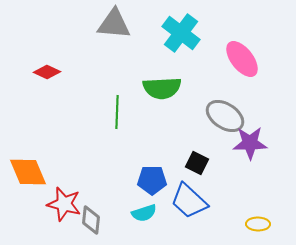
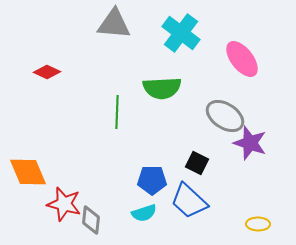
purple star: rotated 20 degrees clockwise
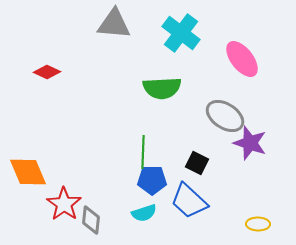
green line: moved 26 px right, 40 px down
red star: rotated 20 degrees clockwise
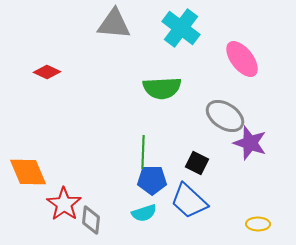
cyan cross: moved 5 px up
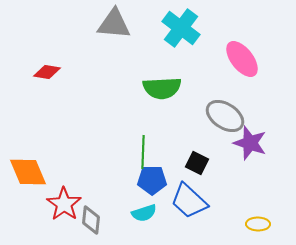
red diamond: rotated 16 degrees counterclockwise
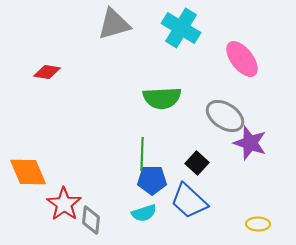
gray triangle: rotated 21 degrees counterclockwise
cyan cross: rotated 6 degrees counterclockwise
green semicircle: moved 10 px down
green line: moved 1 px left, 2 px down
black square: rotated 15 degrees clockwise
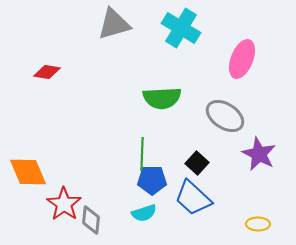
pink ellipse: rotated 60 degrees clockwise
purple star: moved 9 px right, 11 px down; rotated 8 degrees clockwise
blue trapezoid: moved 4 px right, 3 px up
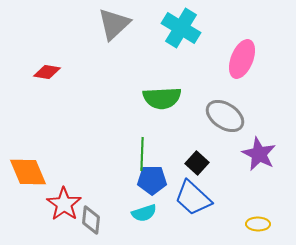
gray triangle: rotated 27 degrees counterclockwise
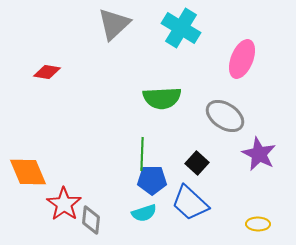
blue trapezoid: moved 3 px left, 5 px down
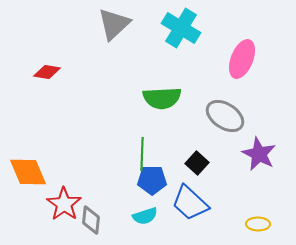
cyan semicircle: moved 1 px right, 3 px down
